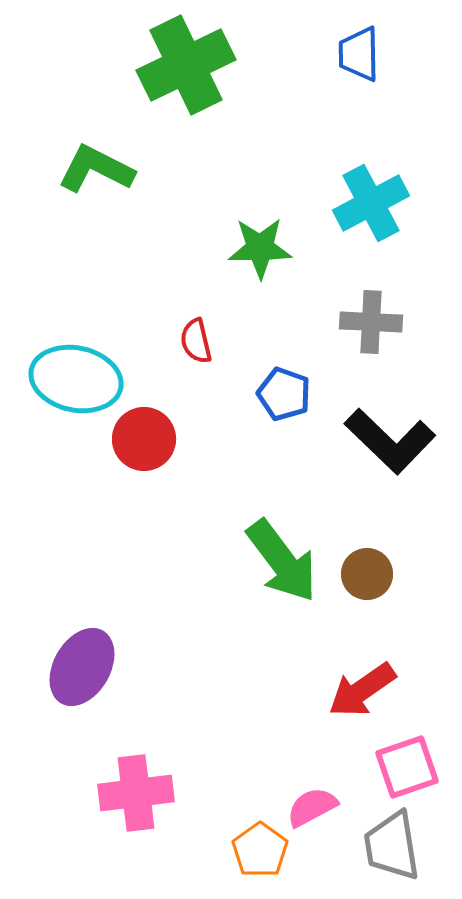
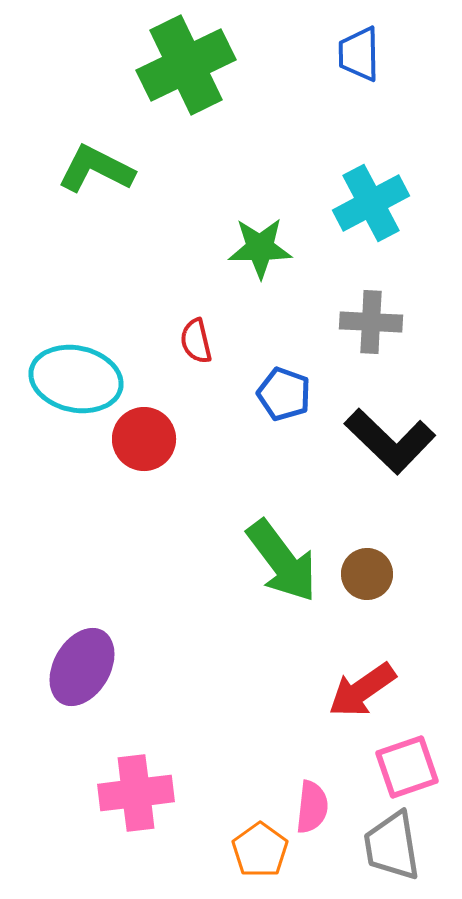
pink semicircle: rotated 124 degrees clockwise
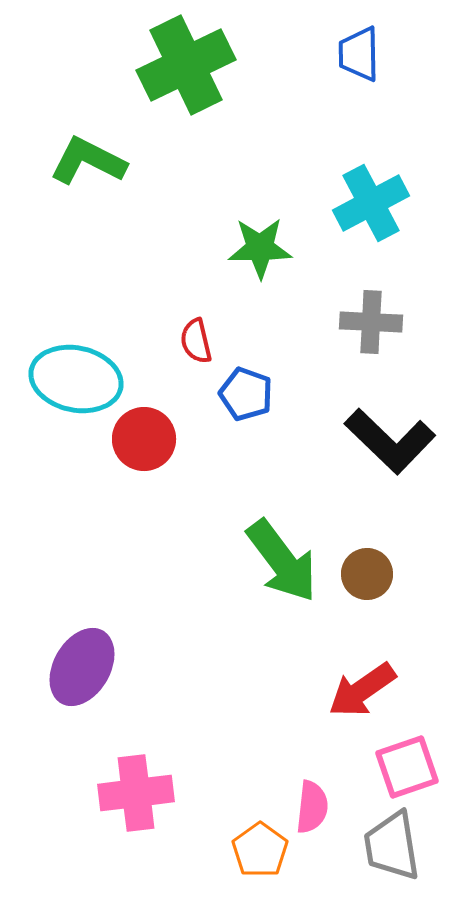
green L-shape: moved 8 px left, 8 px up
blue pentagon: moved 38 px left
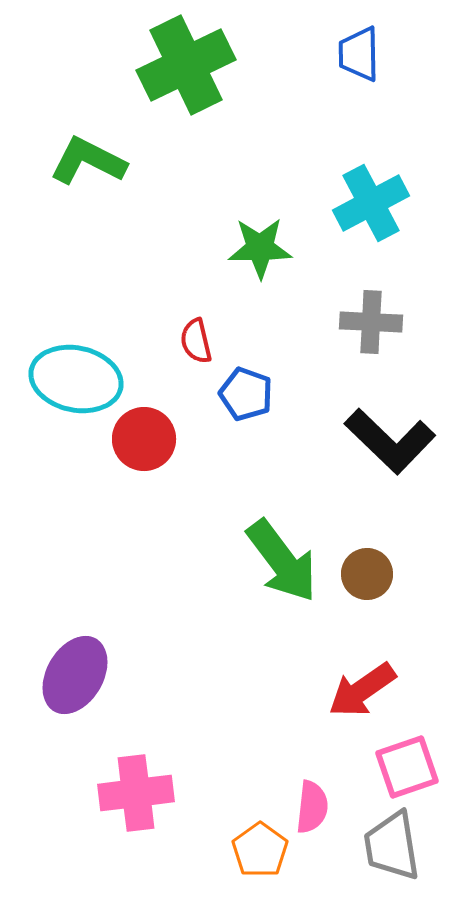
purple ellipse: moved 7 px left, 8 px down
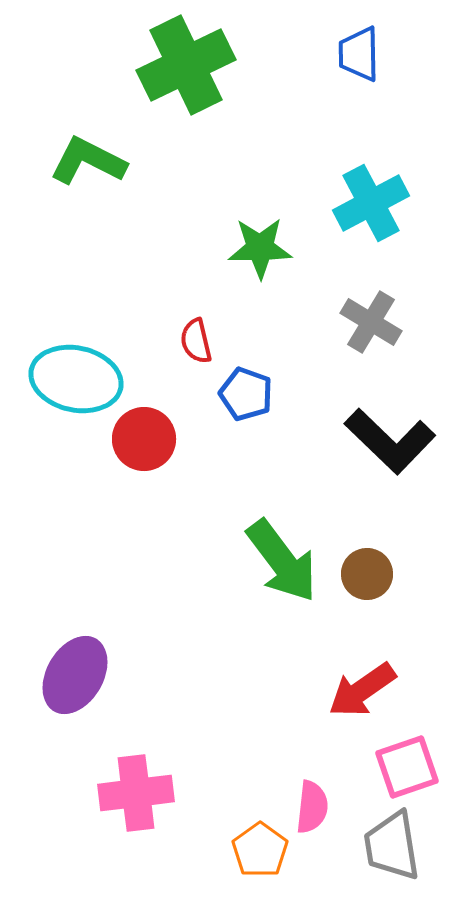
gray cross: rotated 28 degrees clockwise
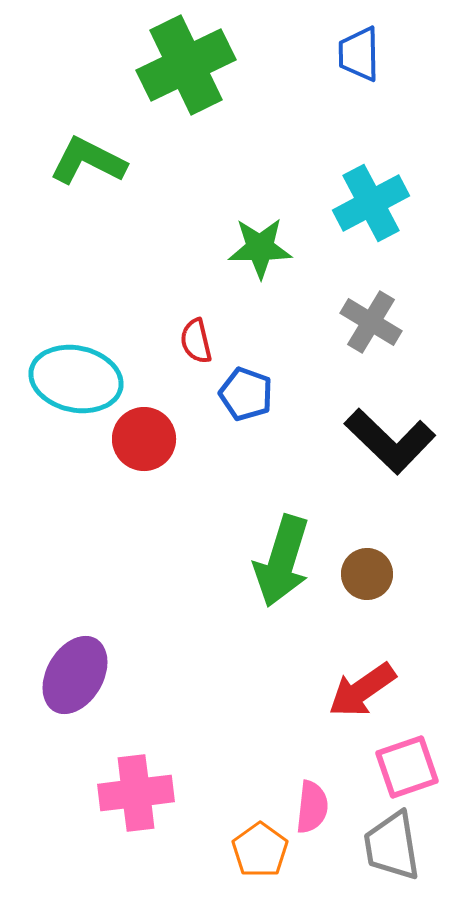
green arrow: rotated 54 degrees clockwise
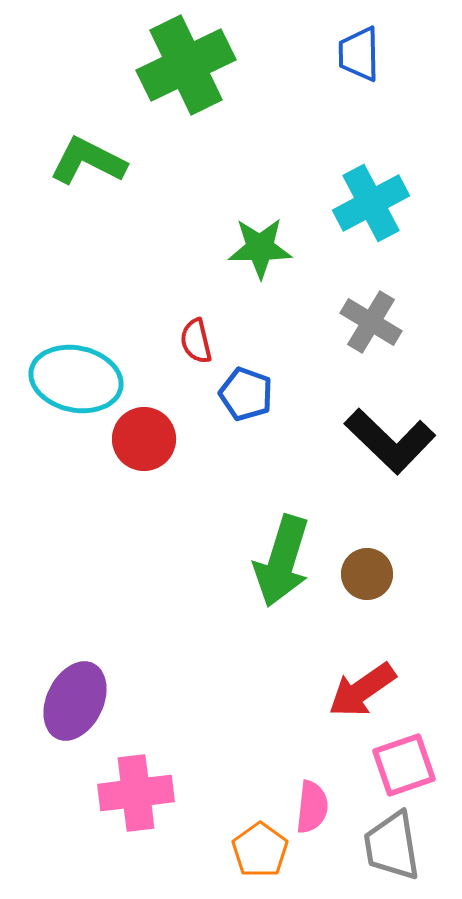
purple ellipse: moved 26 px down; rotated 4 degrees counterclockwise
pink square: moved 3 px left, 2 px up
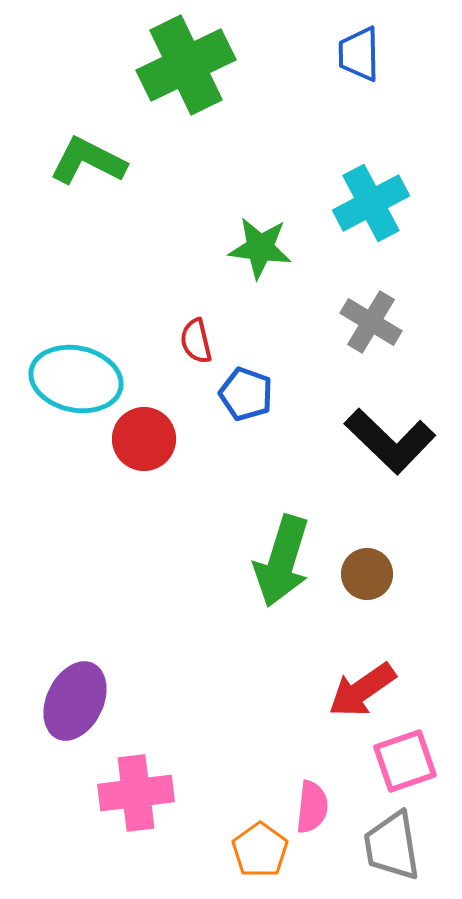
green star: rotated 8 degrees clockwise
pink square: moved 1 px right, 4 px up
